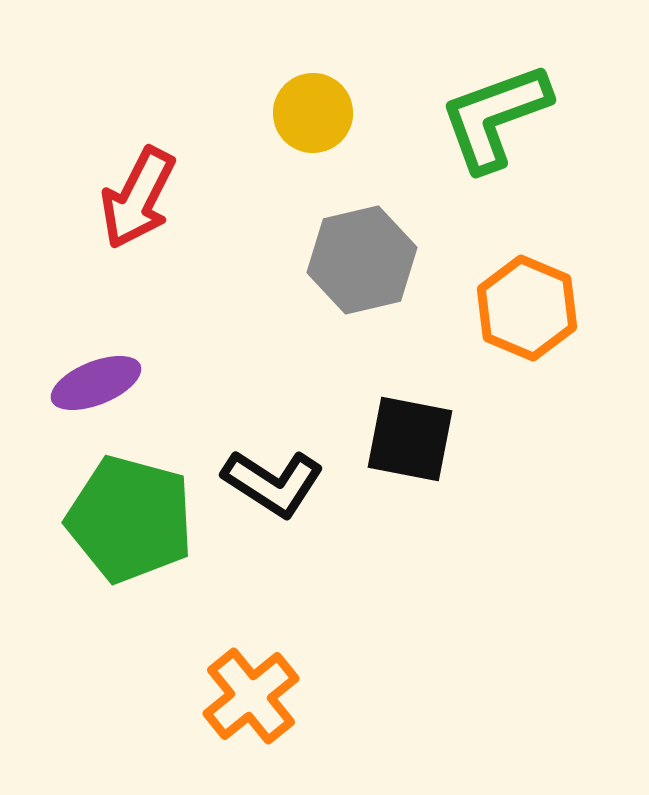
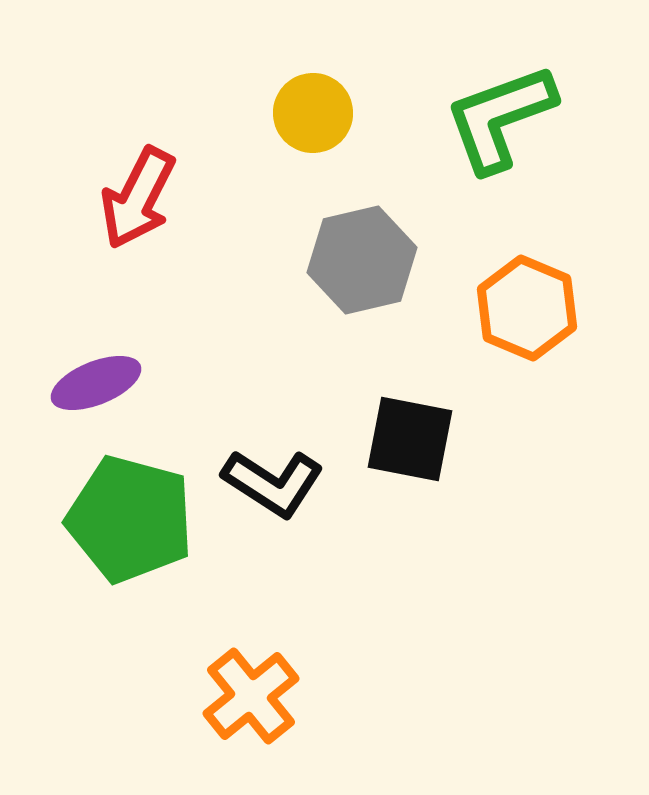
green L-shape: moved 5 px right, 1 px down
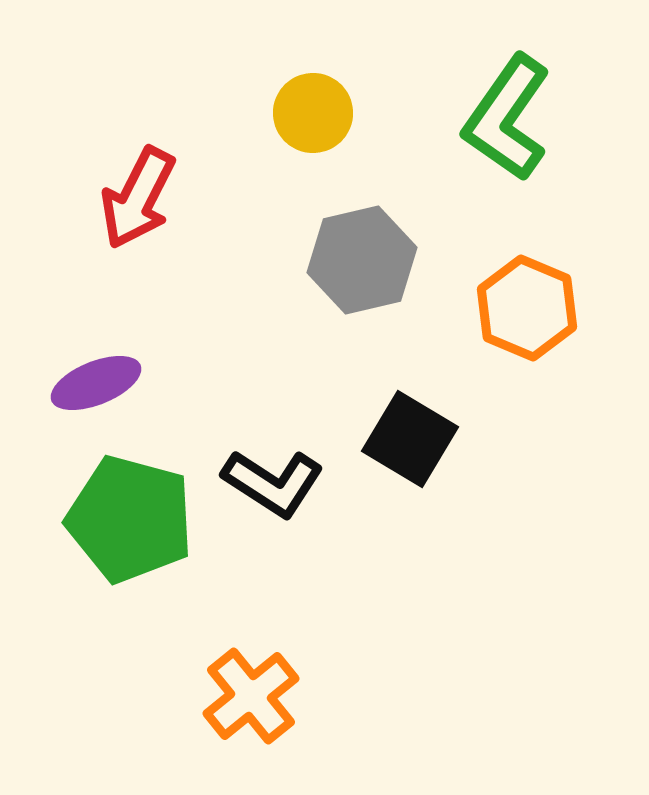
green L-shape: moved 7 px right; rotated 35 degrees counterclockwise
black square: rotated 20 degrees clockwise
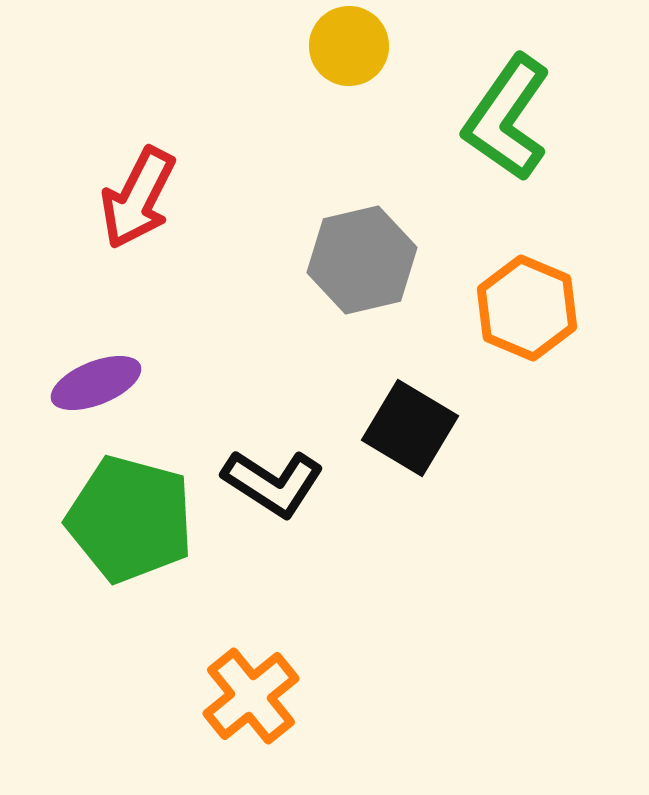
yellow circle: moved 36 px right, 67 px up
black square: moved 11 px up
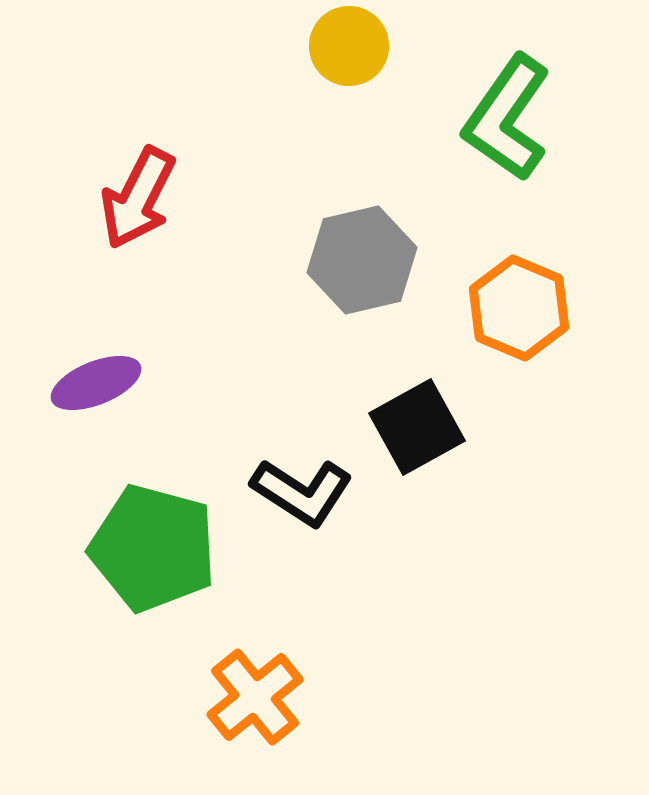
orange hexagon: moved 8 px left
black square: moved 7 px right, 1 px up; rotated 30 degrees clockwise
black L-shape: moved 29 px right, 9 px down
green pentagon: moved 23 px right, 29 px down
orange cross: moved 4 px right, 1 px down
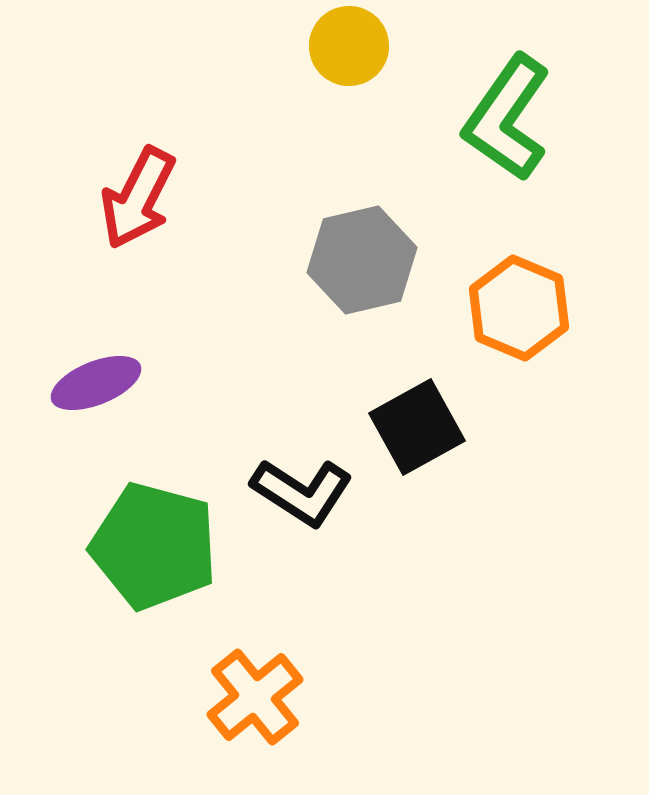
green pentagon: moved 1 px right, 2 px up
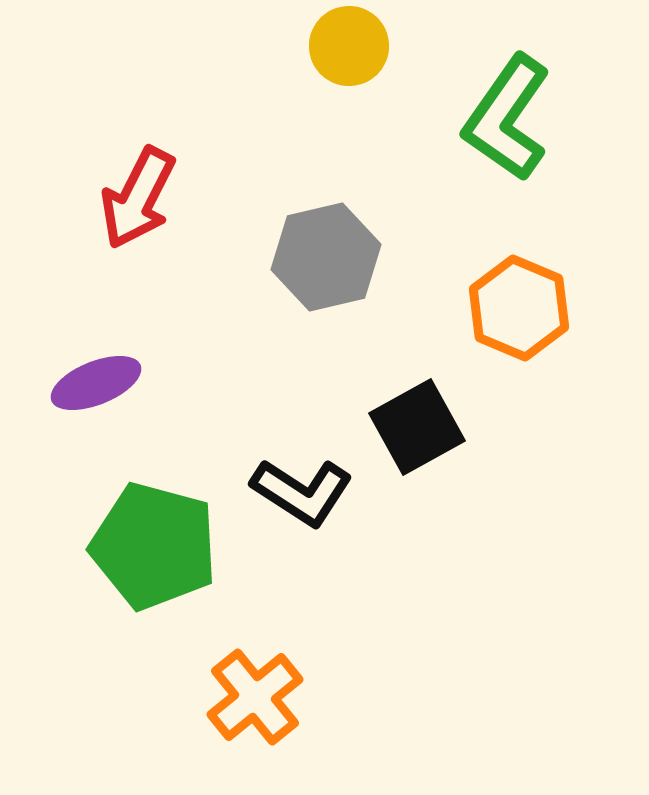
gray hexagon: moved 36 px left, 3 px up
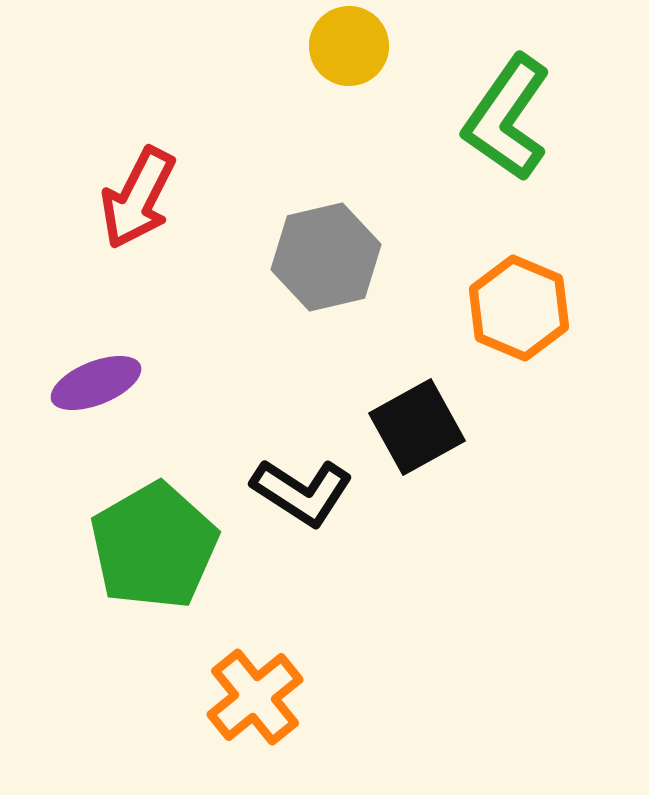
green pentagon: rotated 27 degrees clockwise
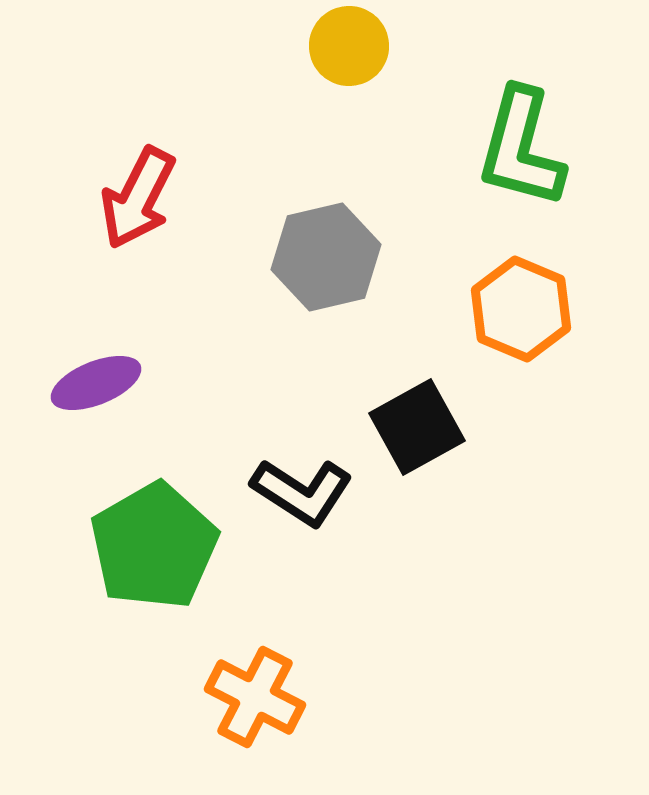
green L-shape: moved 14 px right, 30 px down; rotated 20 degrees counterclockwise
orange hexagon: moved 2 px right, 1 px down
orange cross: rotated 24 degrees counterclockwise
